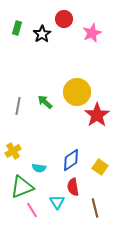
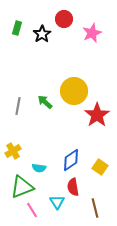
yellow circle: moved 3 px left, 1 px up
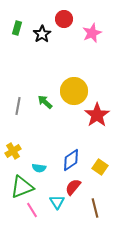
red semicircle: rotated 48 degrees clockwise
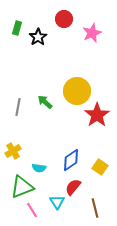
black star: moved 4 px left, 3 px down
yellow circle: moved 3 px right
gray line: moved 1 px down
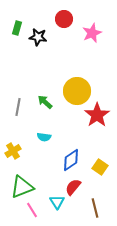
black star: rotated 30 degrees counterclockwise
cyan semicircle: moved 5 px right, 31 px up
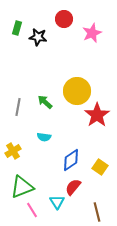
brown line: moved 2 px right, 4 px down
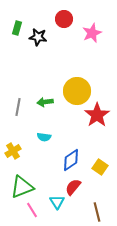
green arrow: rotated 49 degrees counterclockwise
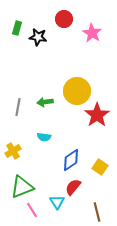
pink star: rotated 18 degrees counterclockwise
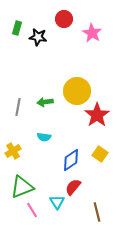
yellow square: moved 13 px up
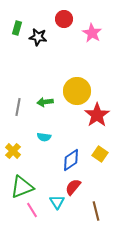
yellow cross: rotated 14 degrees counterclockwise
brown line: moved 1 px left, 1 px up
